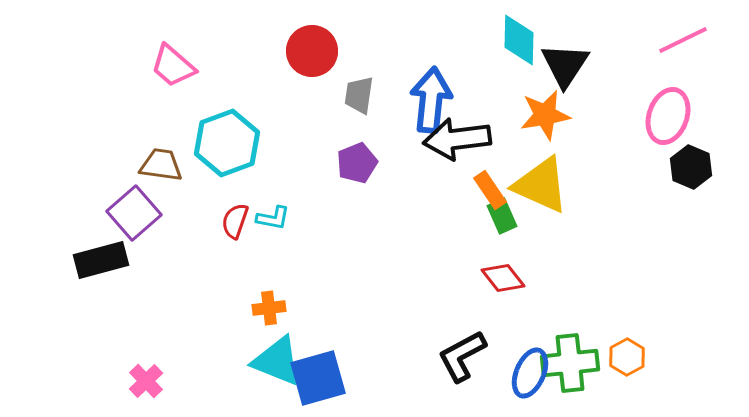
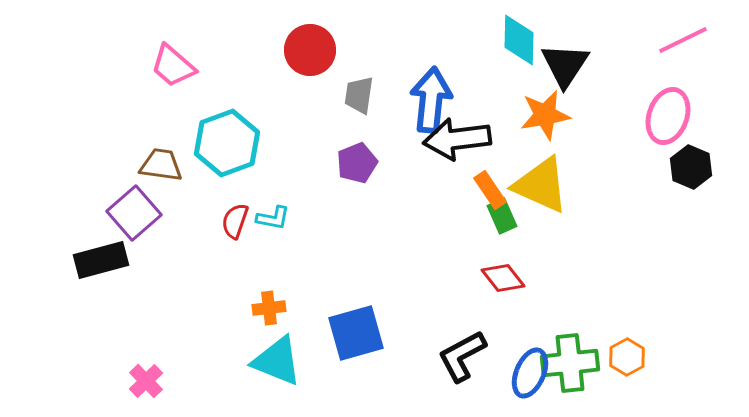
red circle: moved 2 px left, 1 px up
blue square: moved 38 px right, 45 px up
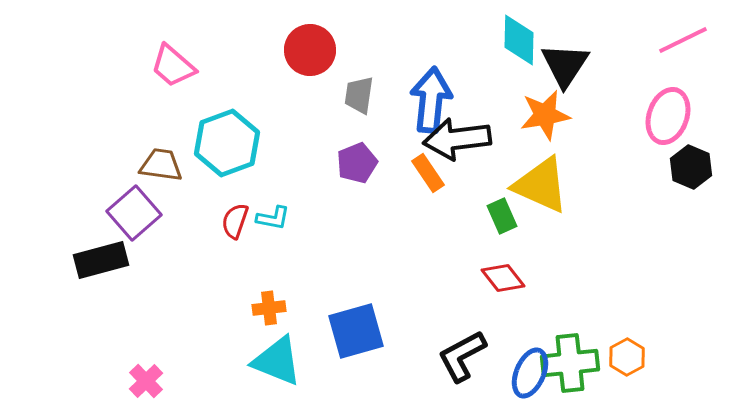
orange rectangle: moved 62 px left, 17 px up
blue square: moved 2 px up
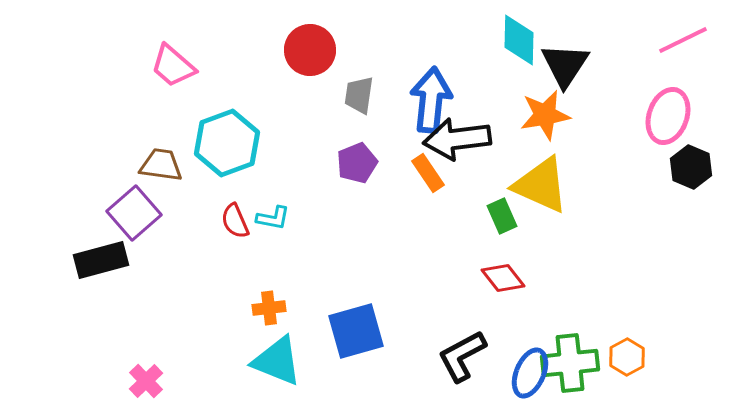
red semicircle: rotated 42 degrees counterclockwise
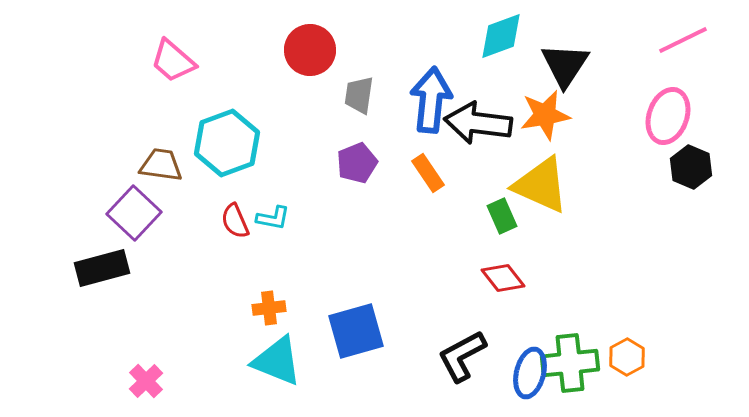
cyan diamond: moved 18 px left, 4 px up; rotated 68 degrees clockwise
pink trapezoid: moved 5 px up
black arrow: moved 21 px right, 16 px up; rotated 14 degrees clockwise
purple square: rotated 6 degrees counterclockwise
black rectangle: moved 1 px right, 8 px down
blue ellipse: rotated 9 degrees counterclockwise
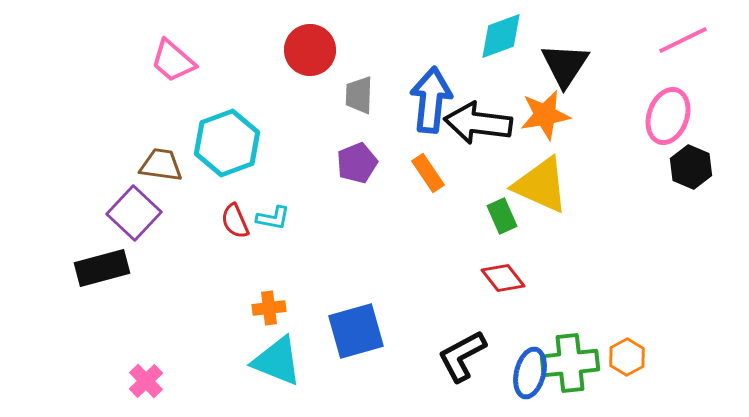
gray trapezoid: rotated 6 degrees counterclockwise
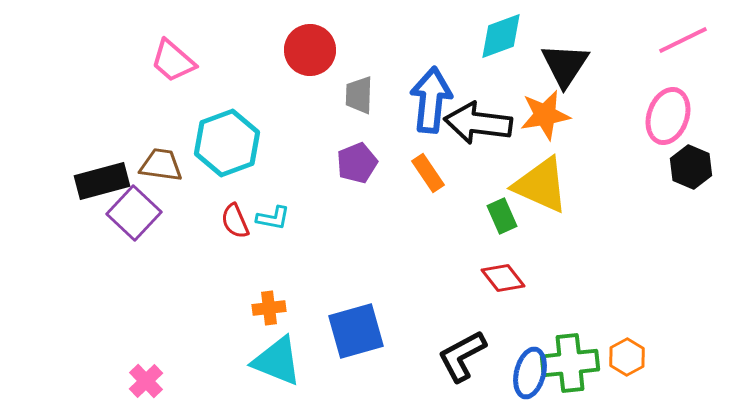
black rectangle: moved 87 px up
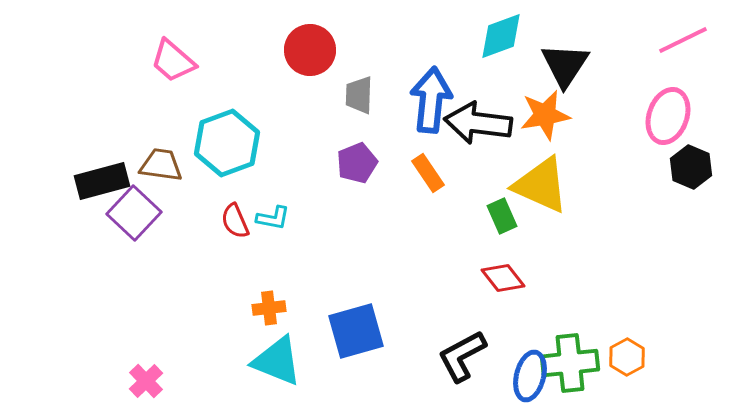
blue ellipse: moved 3 px down
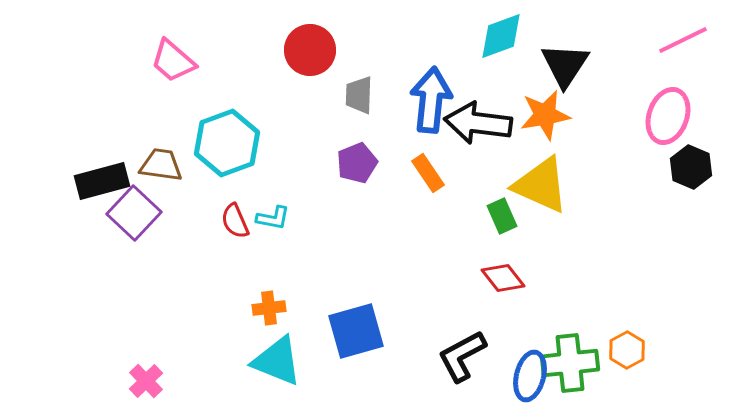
orange hexagon: moved 7 px up
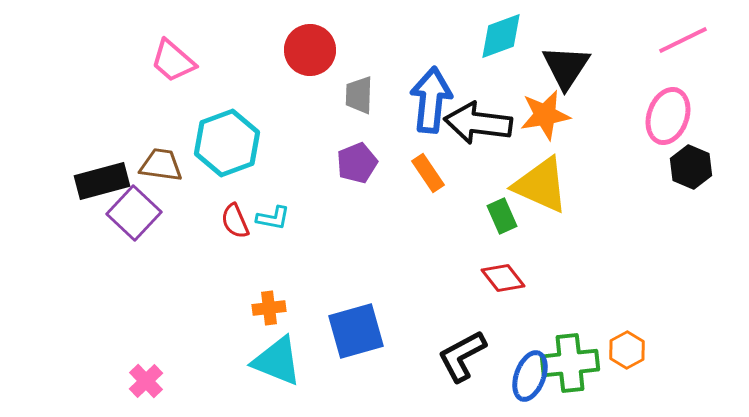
black triangle: moved 1 px right, 2 px down
blue ellipse: rotated 6 degrees clockwise
